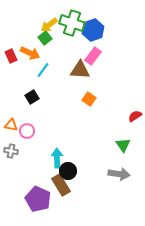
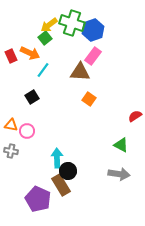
brown triangle: moved 2 px down
green triangle: moved 2 px left; rotated 28 degrees counterclockwise
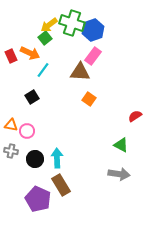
black circle: moved 33 px left, 12 px up
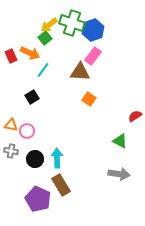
green triangle: moved 1 px left, 4 px up
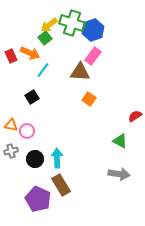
gray cross: rotated 24 degrees counterclockwise
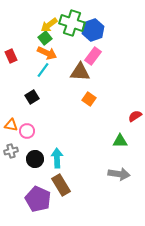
orange arrow: moved 17 px right
green triangle: rotated 28 degrees counterclockwise
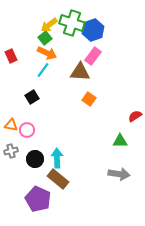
pink circle: moved 1 px up
brown rectangle: moved 3 px left, 6 px up; rotated 20 degrees counterclockwise
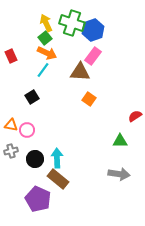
yellow arrow: moved 3 px left, 2 px up; rotated 102 degrees clockwise
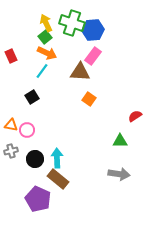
blue hexagon: rotated 15 degrees clockwise
green square: moved 1 px up
cyan line: moved 1 px left, 1 px down
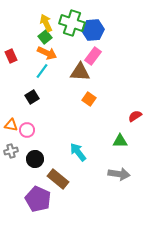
cyan arrow: moved 21 px right, 6 px up; rotated 36 degrees counterclockwise
